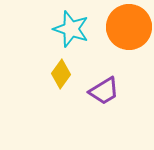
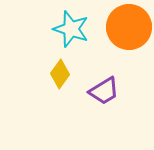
yellow diamond: moved 1 px left
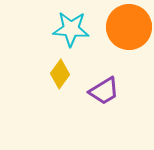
cyan star: rotated 15 degrees counterclockwise
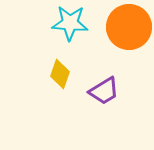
cyan star: moved 1 px left, 6 px up
yellow diamond: rotated 16 degrees counterclockwise
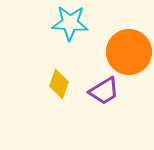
orange circle: moved 25 px down
yellow diamond: moved 1 px left, 10 px down
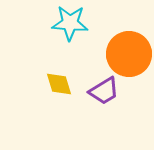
orange circle: moved 2 px down
yellow diamond: rotated 36 degrees counterclockwise
